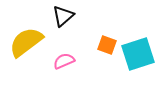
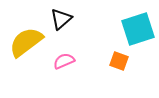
black triangle: moved 2 px left, 3 px down
orange square: moved 12 px right, 16 px down
cyan square: moved 25 px up
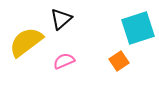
cyan square: moved 1 px up
orange square: rotated 36 degrees clockwise
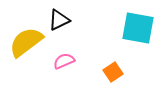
black triangle: moved 2 px left, 1 px down; rotated 15 degrees clockwise
cyan square: rotated 28 degrees clockwise
orange square: moved 6 px left, 11 px down
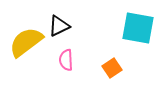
black triangle: moved 6 px down
pink semicircle: moved 2 px right, 1 px up; rotated 70 degrees counterclockwise
orange square: moved 1 px left, 4 px up
